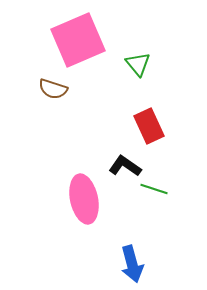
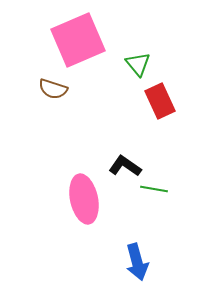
red rectangle: moved 11 px right, 25 px up
green line: rotated 8 degrees counterclockwise
blue arrow: moved 5 px right, 2 px up
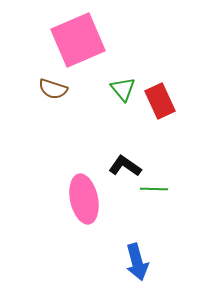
green triangle: moved 15 px left, 25 px down
green line: rotated 8 degrees counterclockwise
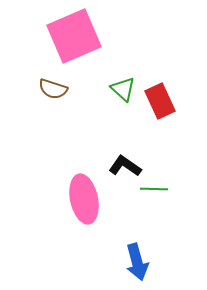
pink square: moved 4 px left, 4 px up
green triangle: rotated 8 degrees counterclockwise
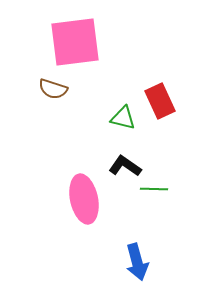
pink square: moved 1 px right, 6 px down; rotated 16 degrees clockwise
green triangle: moved 29 px down; rotated 28 degrees counterclockwise
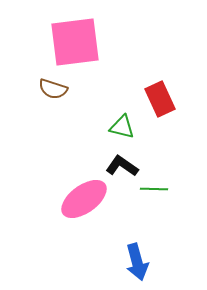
red rectangle: moved 2 px up
green triangle: moved 1 px left, 9 px down
black L-shape: moved 3 px left
pink ellipse: rotated 66 degrees clockwise
